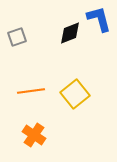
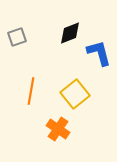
blue L-shape: moved 34 px down
orange line: rotated 72 degrees counterclockwise
orange cross: moved 24 px right, 6 px up
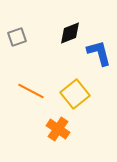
orange line: rotated 72 degrees counterclockwise
